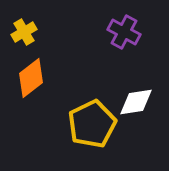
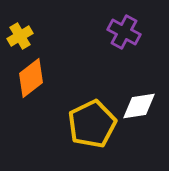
yellow cross: moved 4 px left, 4 px down
white diamond: moved 3 px right, 4 px down
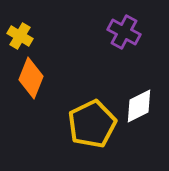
yellow cross: rotated 30 degrees counterclockwise
orange diamond: rotated 30 degrees counterclockwise
white diamond: rotated 18 degrees counterclockwise
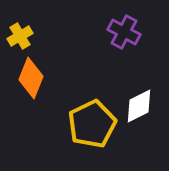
yellow cross: rotated 30 degrees clockwise
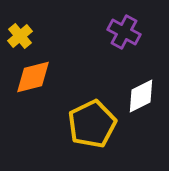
yellow cross: rotated 10 degrees counterclockwise
orange diamond: moved 2 px right, 1 px up; rotated 54 degrees clockwise
white diamond: moved 2 px right, 10 px up
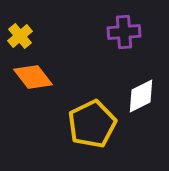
purple cross: rotated 32 degrees counterclockwise
orange diamond: rotated 66 degrees clockwise
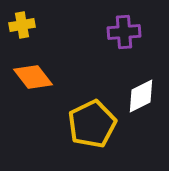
yellow cross: moved 2 px right, 11 px up; rotated 30 degrees clockwise
